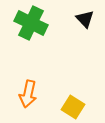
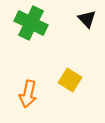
black triangle: moved 2 px right
yellow square: moved 3 px left, 27 px up
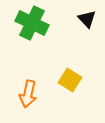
green cross: moved 1 px right
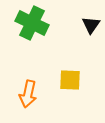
black triangle: moved 4 px right, 6 px down; rotated 18 degrees clockwise
yellow square: rotated 30 degrees counterclockwise
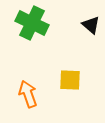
black triangle: rotated 24 degrees counterclockwise
orange arrow: rotated 148 degrees clockwise
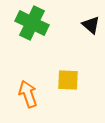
yellow square: moved 2 px left
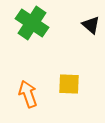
green cross: rotated 8 degrees clockwise
yellow square: moved 1 px right, 4 px down
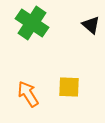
yellow square: moved 3 px down
orange arrow: rotated 12 degrees counterclockwise
